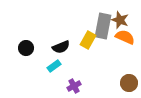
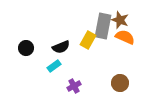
brown circle: moved 9 px left
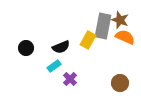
purple cross: moved 4 px left, 7 px up; rotated 16 degrees counterclockwise
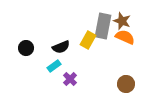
brown star: moved 2 px right, 1 px down
brown circle: moved 6 px right, 1 px down
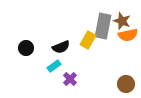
orange semicircle: moved 3 px right, 2 px up; rotated 144 degrees clockwise
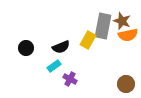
purple cross: rotated 16 degrees counterclockwise
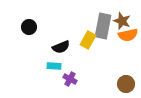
black circle: moved 3 px right, 21 px up
cyan rectangle: rotated 40 degrees clockwise
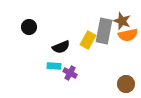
gray rectangle: moved 1 px right, 5 px down
purple cross: moved 6 px up
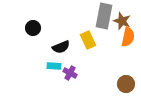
black circle: moved 4 px right, 1 px down
gray rectangle: moved 15 px up
orange semicircle: moved 2 px down; rotated 66 degrees counterclockwise
yellow rectangle: rotated 54 degrees counterclockwise
